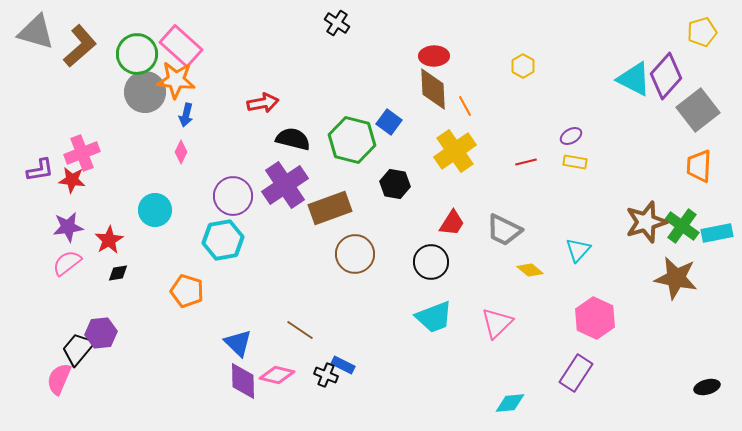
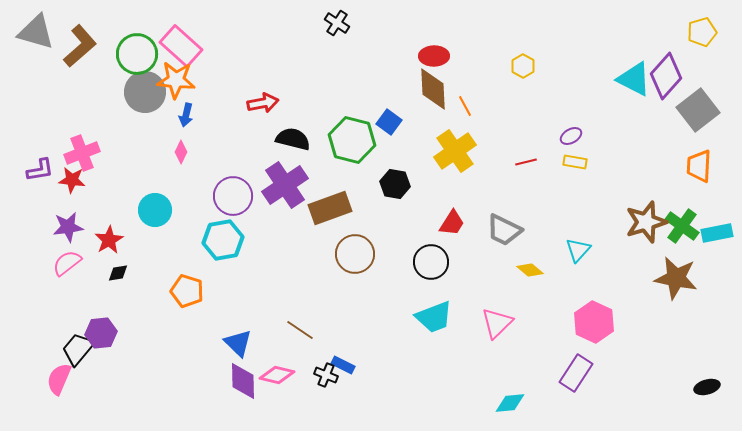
pink hexagon at (595, 318): moved 1 px left, 4 px down
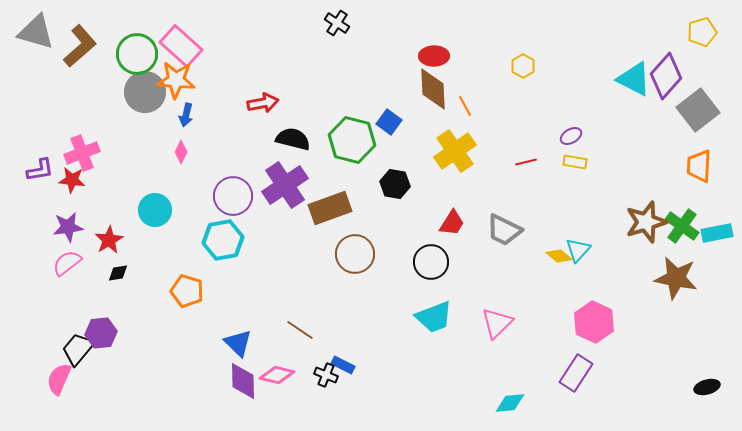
yellow diamond at (530, 270): moved 29 px right, 14 px up
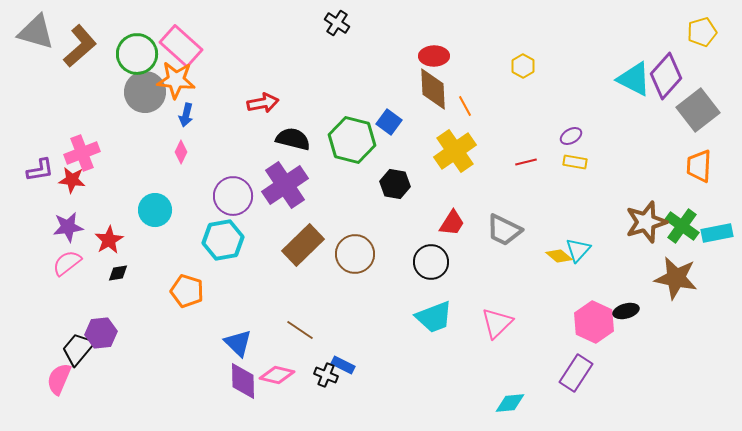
brown rectangle at (330, 208): moved 27 px left, 37 px down; rotated 24 degrees counterclockwise
black ellipse at (707, 387): moved 81 px left, 76 px up
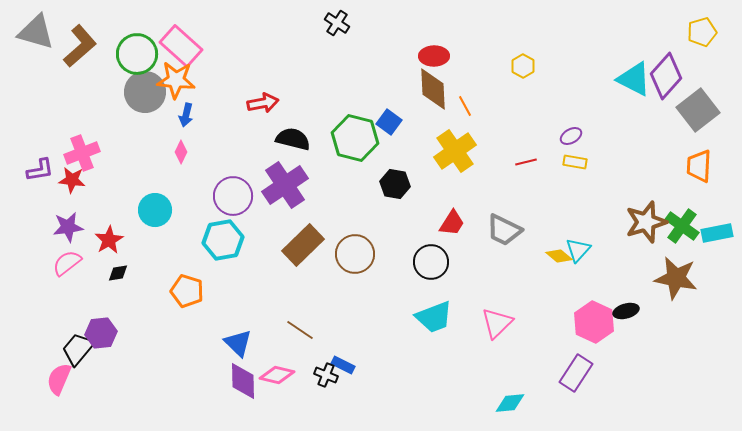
green hexagon at (352, 140): moved 3 px right, 2 px up
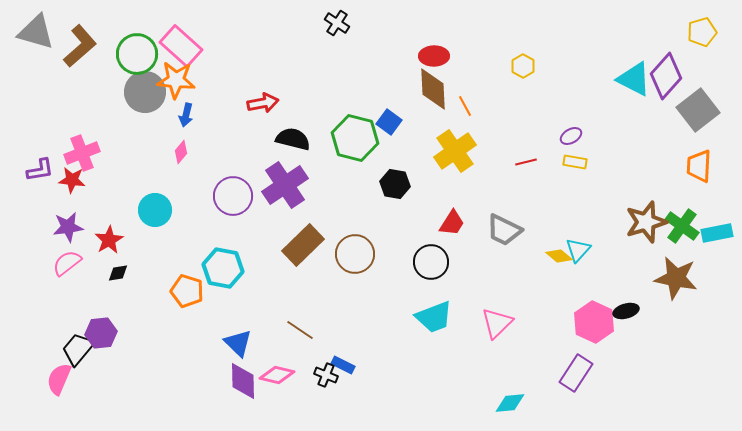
pink diamond at (181, 152): rotated 15 degrees clockwise
cyan hexagon at (223, 240): moved 28 px down; rotated 21 degrees clockwise
